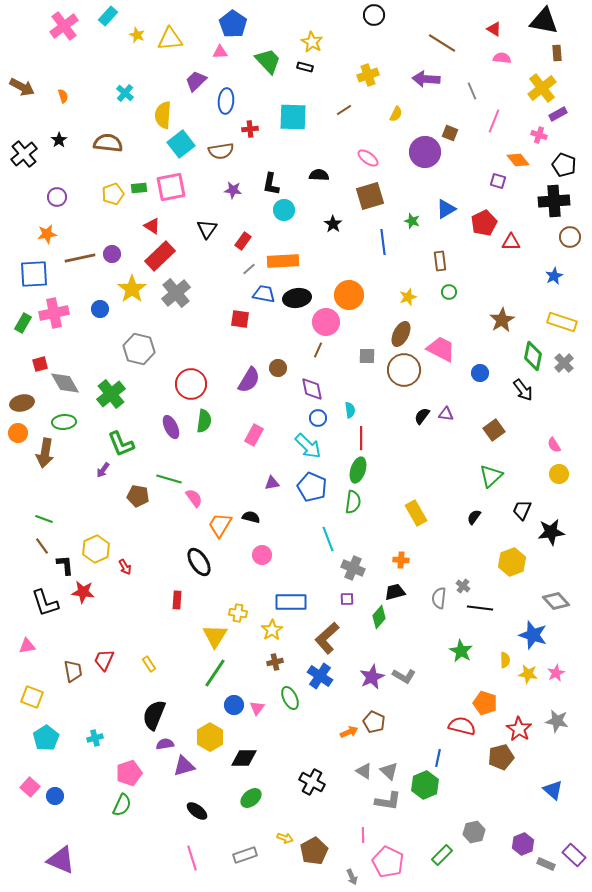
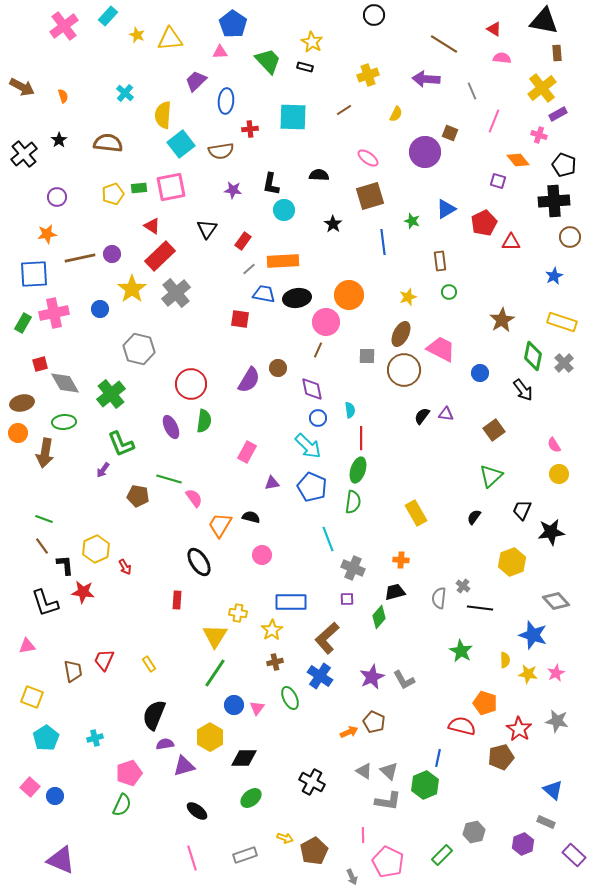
brown line at (442, 43): moved 2 px right, 1 px down
pink rectangle at (254, 435): moved 7 px left, 17 px down
gray L-shape at (404, 676): moved 4 px down; rotated 30 degrees clockwise
gray rectangle at (546, 864): moved 42 px up
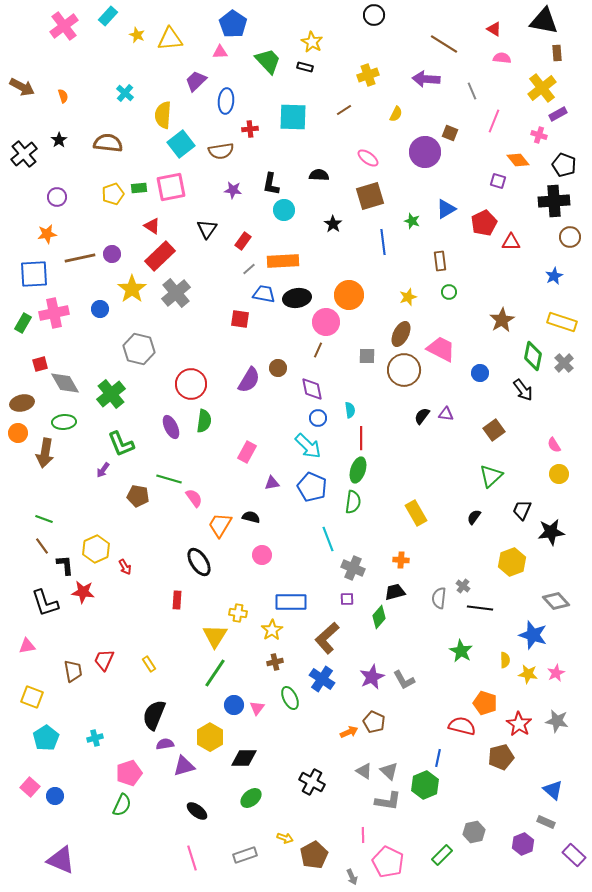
blue cross at (320, 676): moved 2 px right, 3 px down
red star at (519, 729): moved 5 px up
brown pentagon at (314, 851): moved 4 px down
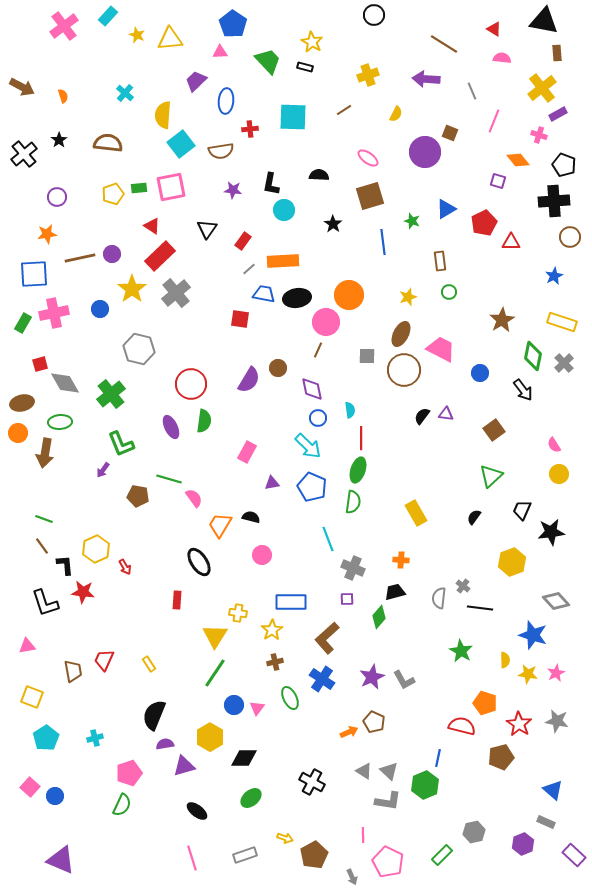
green ellipse at (64, 422): moved 4 px left
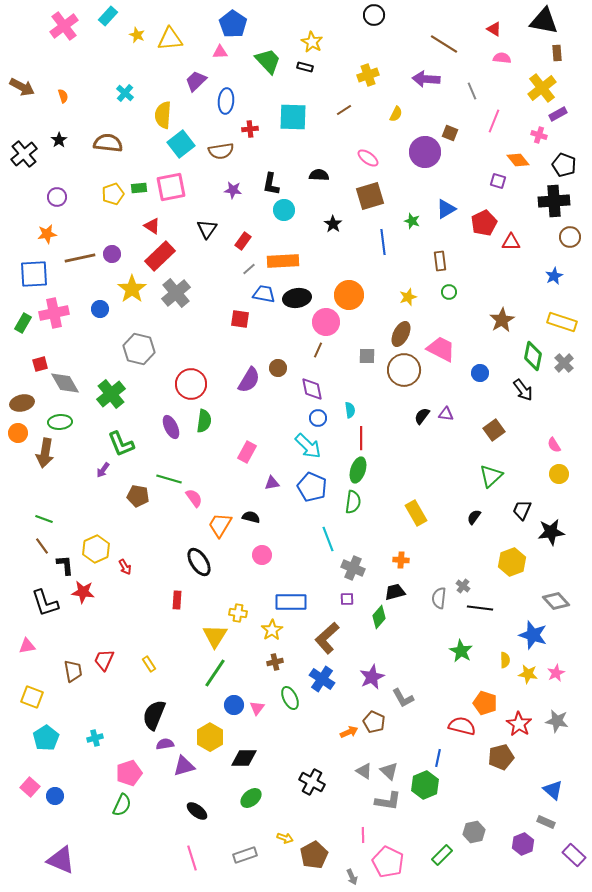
gray L-shape at (404, 680): moved 1 px left, 18 px down
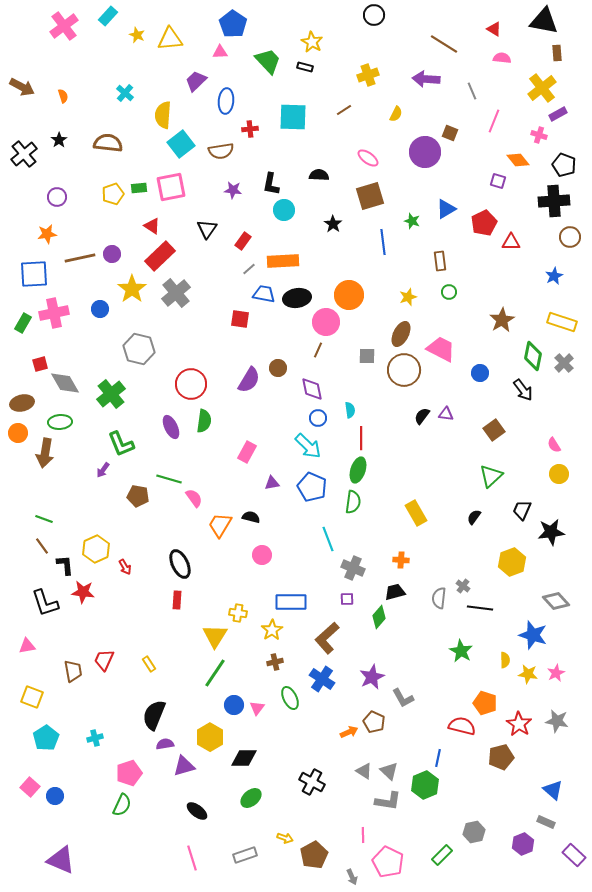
black ellipse at (199, 562): moved 19 px left, 2 px down; rotated 8 degrees clockwise
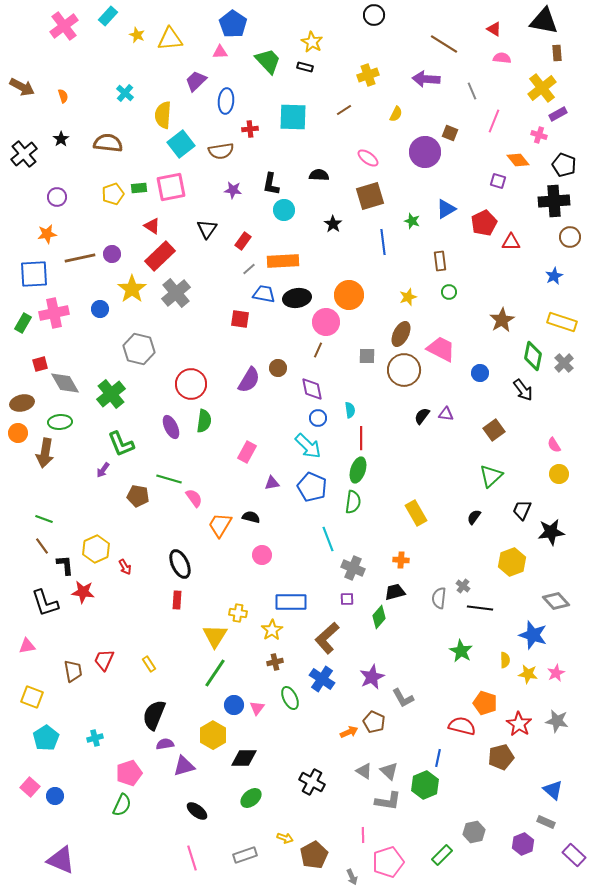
black star at (59, 140): moved 2 px right, 1 px up
yellow hexagon at (210, 737): moved 3 px right, 2 px up
pink pentagon at (388, 862): rotated 28 degrees clockwise
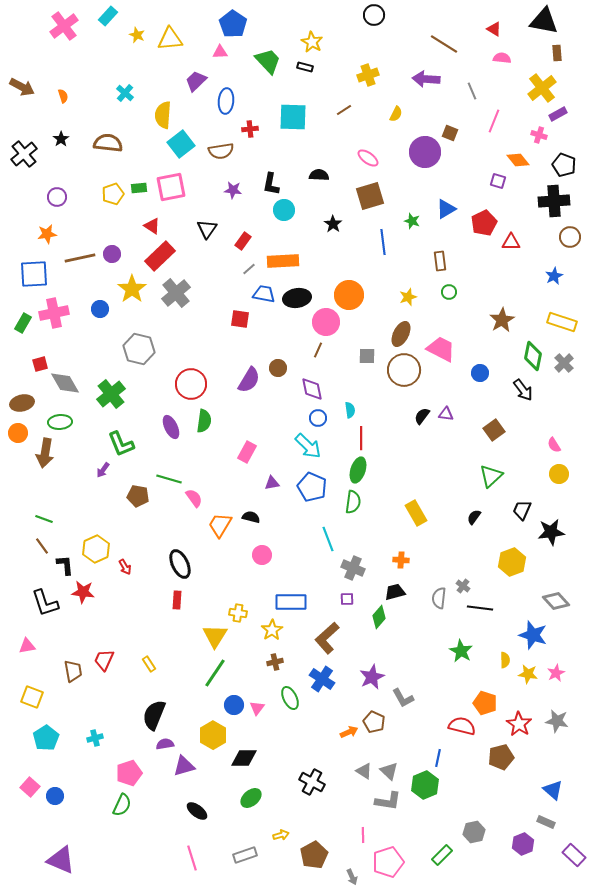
yellow arrow at (285, 838): moved 4 px left, 3 px up; rotated 35 degrees counterclockwise
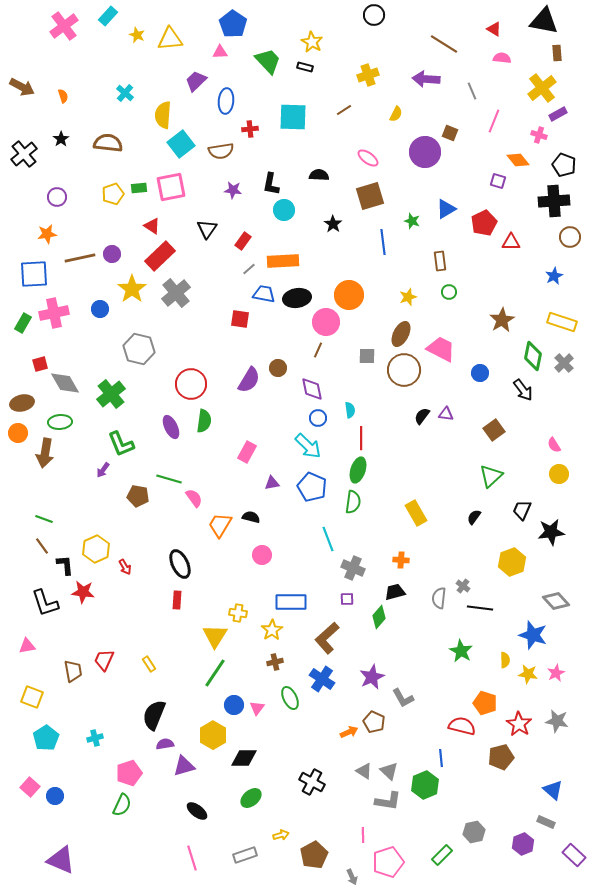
blue line at (438, 758): moved 3 px right; rotated 18 degrees counterclockwise
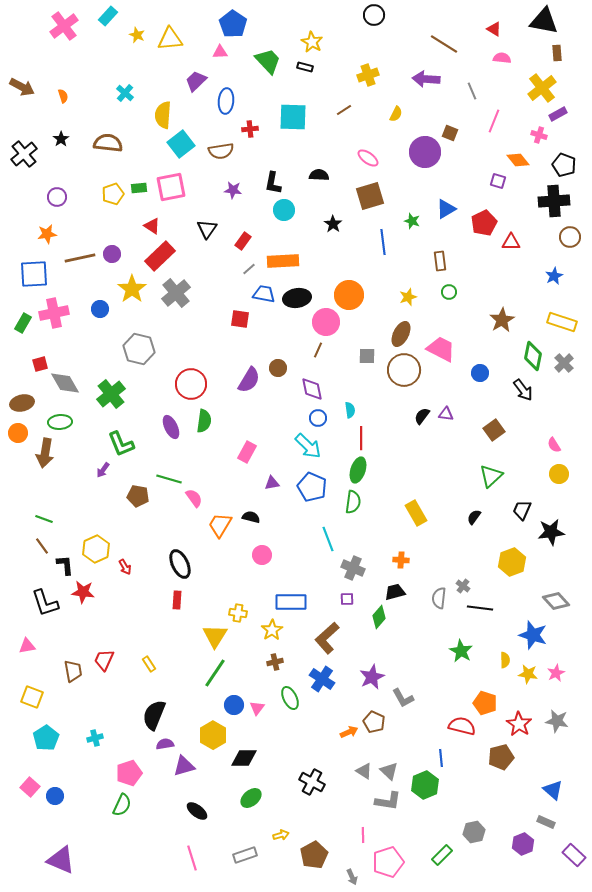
black L-shape at (271, 184): moved 2 px right, 1 px up
